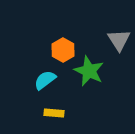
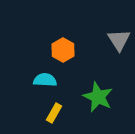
green star: moved 9 px right, 26 px down
cyan semicircle: rotated 40 degrees clockwise
yellow rectangle: rotated 66 degrees counterclockwise
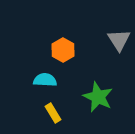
yellow rectangle: moved 1 px left; rotated 60 degrees counterclockwise
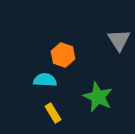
orange hexagon: moved 5 px down; rotated 10 degrees counterclockwise
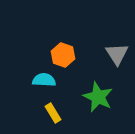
gray triangle: moved 2 px left, 14 px down
cyan semicircle: moved 1 px left
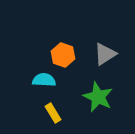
gray triangle: moved 12 px left; rotated 30 degrees clockwise
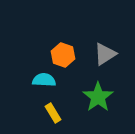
green star: rotated 12 degrees clockwise
